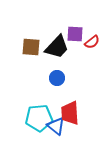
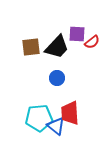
purple square: moved 2 px right
brown square: rotated 12 degrees counterclockwise
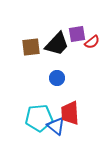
purple square: rotated 12 degrees counterclockwise
black trapezoid: moved 3 px up
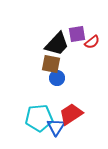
brown square: moved 20 px right, 17 px down; rotated 18 degrees clockwise
red trapezoid: moved 1 px right, 1 px down; rotated 60 degrees clockwise
blue triangle: moved 1 px down; rotated 24 degrees clockwise
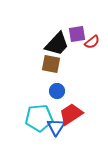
blue circle: moved 13 px down
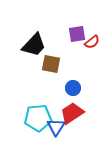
black trapezoid: moved 23 px left, 1 px down
blue circle: moved 16 px right, 3 px up
red trapezoid: moved 1 px right, 1 px up
cyan pentagon: moved 1 px left
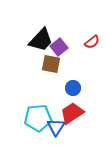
purple square: moved 18 px left, 13 px down; rotated 30 degrees counterclockwise
black trapezoid: moved 7 px right, 5 px up
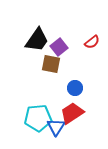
black trapezoid: moved 4 px left; rotated 8 degrees counterclockwise
blue circle: moved 2 px right
